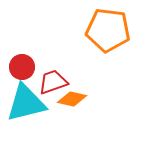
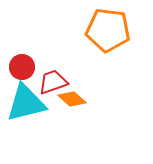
orange diamond: rotated 28 degrees clockwise
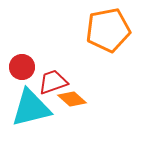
orange pentagon: rotated 18 degrees counterclockwise
cyan triangle: moved 5 px right, 5 px down
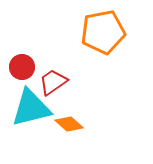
orange pentagon: moved 5 px left, 2 px down
red trapezoid: rotated 16 degrees counterclockwise
orange diamond: moved 3 px left, 25 px down
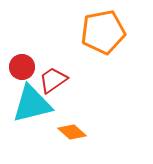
red trapezoid: moved 2 px up
cyan triangle: moved 1 px right, 4 px up
orange diamond: moved 3 px right, 8 px down
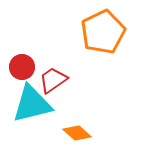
orange pentagon: rotated 15 degrees counterclockwise
orange diamond: moved 5 px right, 1 px down
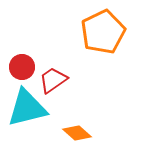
cyan triangle: moved 5 px left, 4 px down
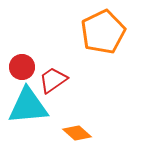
cyan triangle: moved 1 px right, 2 px up; rotated 9 degrees clockwise
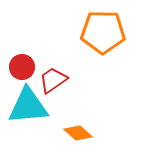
orange pentagon: rotated 27 degrees clockwise
orange diamond: moved 1 px right
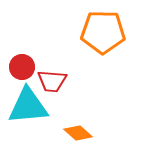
red trapezoid: moved 1 px left, 1 px down; rotated 140 degrees counterclockwise
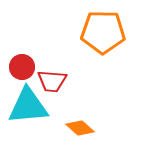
orange diamond: moved 2 px right, 5 px up
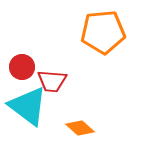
orange pentagon: rotated 6 degrees counterclockwise
cyan triangle: rotated 42 degrees clockwise
